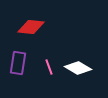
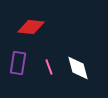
white diamond: rotated 44 degrees clockwise
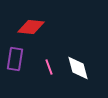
purple rectangle: moved 3 px left, 4 px up
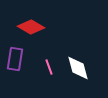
red diamond: rotated 24 degrees clockwise
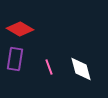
red diamond: moved 11 px left, 2 px down
white diamond: moved 3 px right, 1 px down
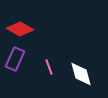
purple rectangle: rotated 15 degrees clockwise
white diamond: moved 5 px down
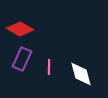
purple rectangle: moved 7 px right
pink line: rotated 21 degrees clockwise
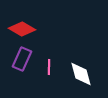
red diamond: moved 2 px right
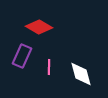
red diamond: moved 17 px right, 2 px up
purple rectangle: moved 3 px up
